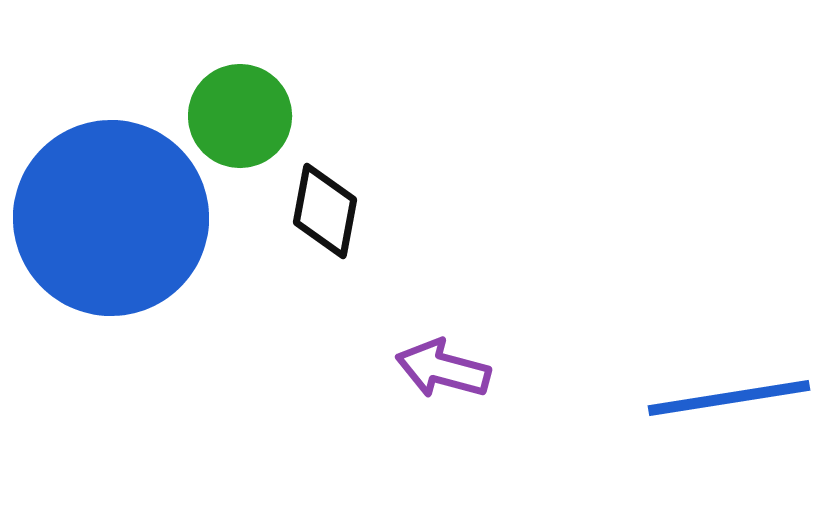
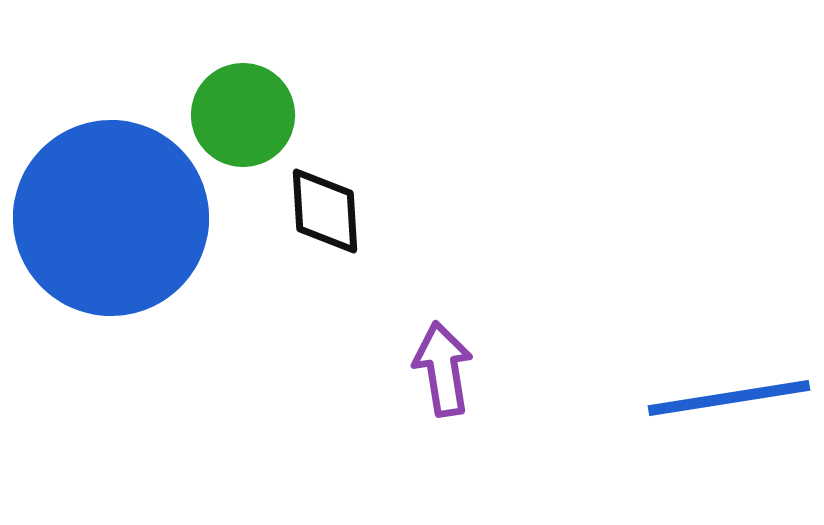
green circle: moved 3 px right, 1 px up
black diamond: rotated 14 degrees counterclockwise
purple arrow: rotated 66 degrees clockwise
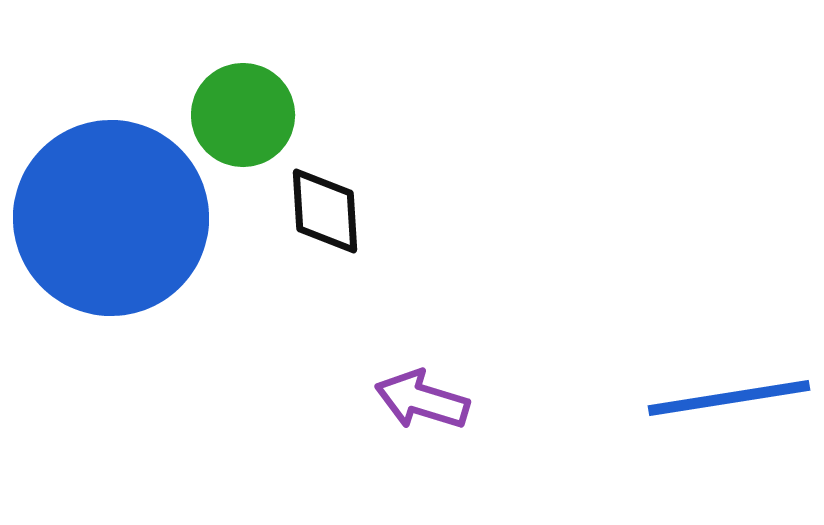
purple arrow: moved 21 px left, 31 px down; rotated 64 degrees counterclockwise
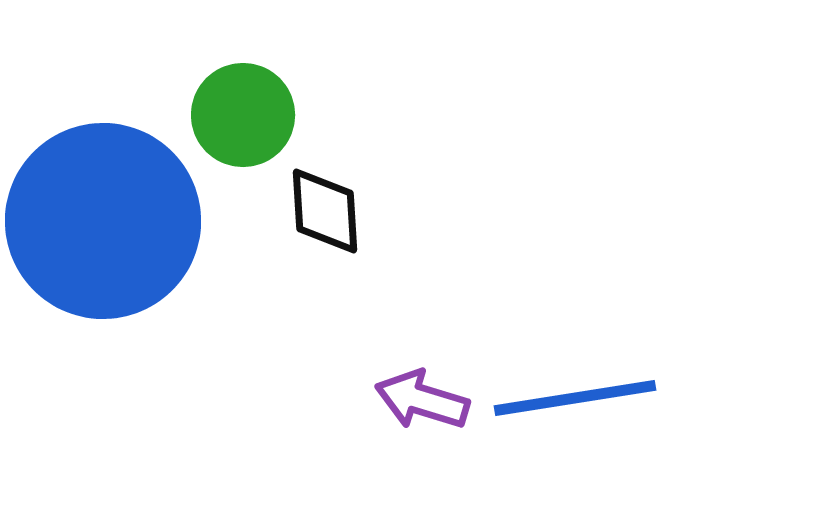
blue circle: moved 8 px left, 3 px down
blue line: moved 154 px left
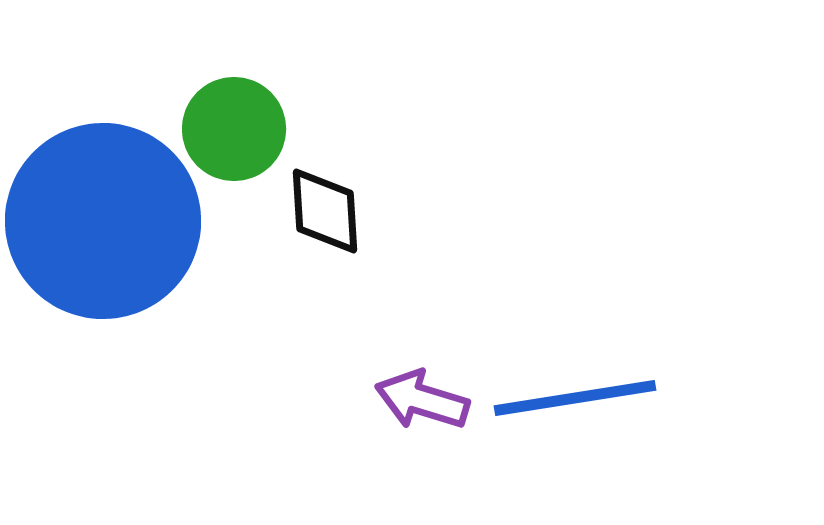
green circle: moved 9 px left, 14 px down
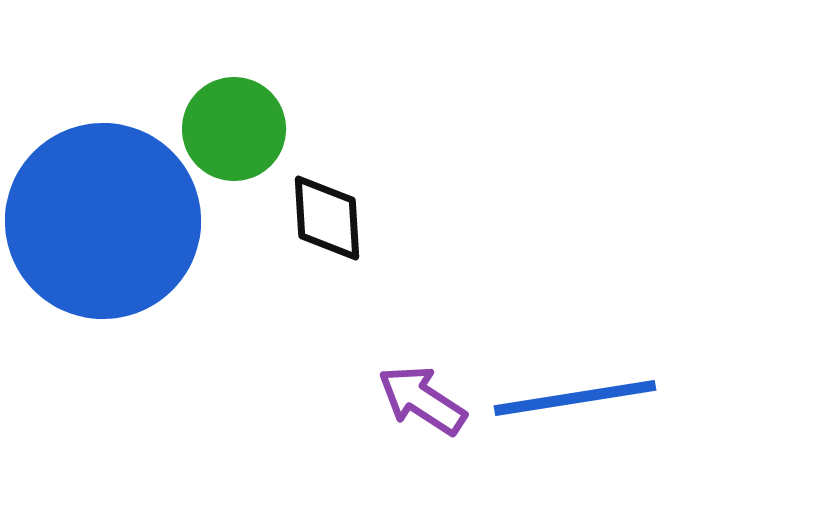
black diamond: moved 2 px right, 7 px down
purple arrow: rotated 16 degrees clockwise
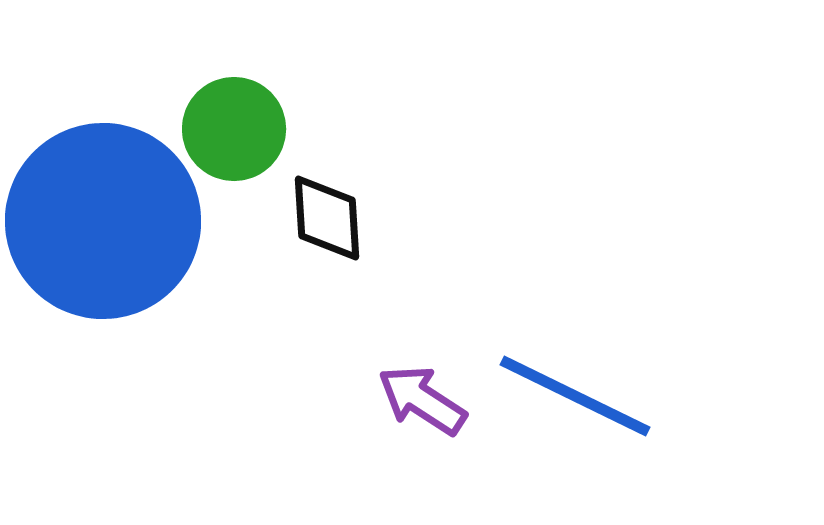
blue line: moved 2 px up; rotated 35 degrees clockwise
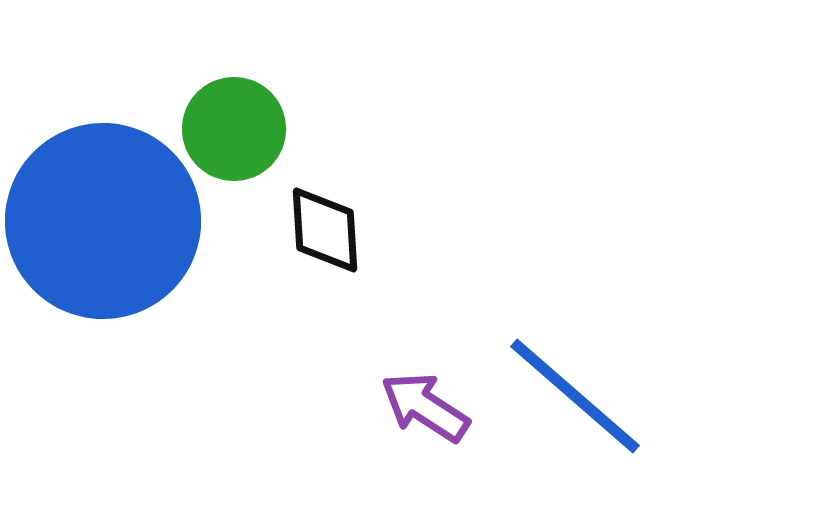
black diamond: moved 2 px left, 12 px down
blue line: rotated 15 degrees clockwise
purple arrow: moved 3 px right, 7 px down
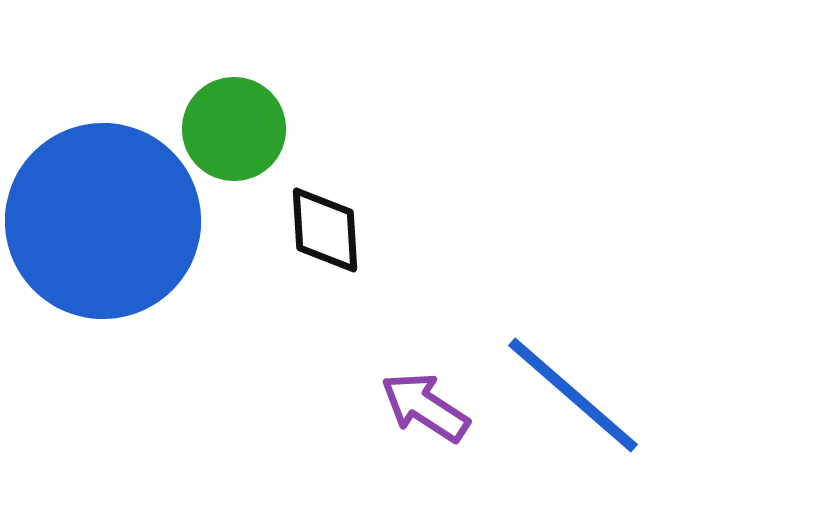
blue line: moved 2 px left, 1 px up
